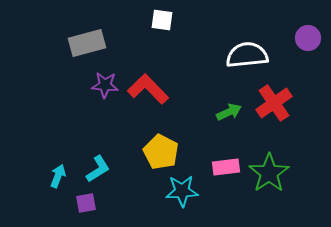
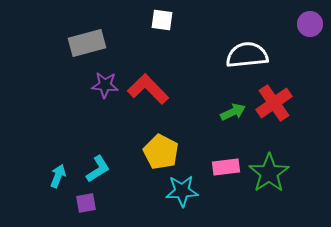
purple circle: moved 2 px right, 14 px up
green arrow: moved 4 px right
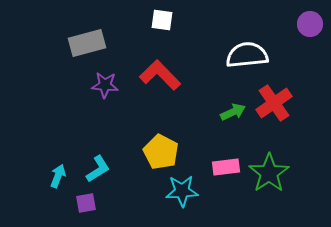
red L-shape: moved 12 px right, 14 px up
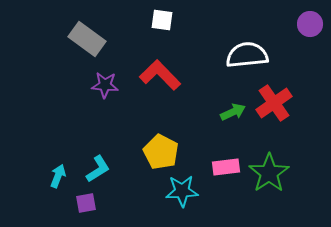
gray rectangle: moved 4 px up; rotated 51 degrees clockwise
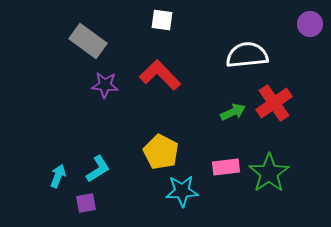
gray rectangle: moved 1 px right, 2 px down
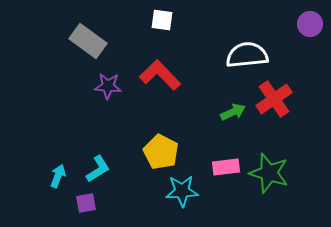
purple star: moved 3 px right, 1 px down
red cross: moved 4 px up
green star: rotated 21 degrees counterclockwise
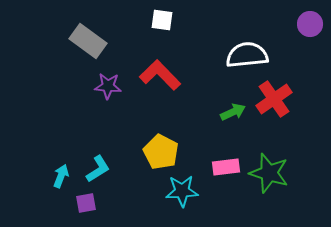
cyan arrow: moved 3 px right
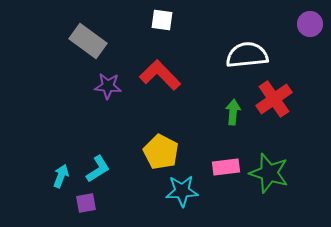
green arrow: rotated 60 degrees counterclockwise
